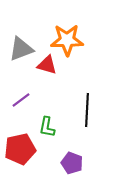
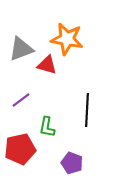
orange star: moved 1 px up; rotated 12 degrees clockwise
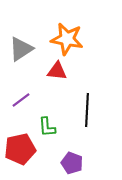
gray triangle: rotated 12 degrees counterclockwise
red triangle: moved 10 px right, 6 px down; rotated 10 degrees counterclockwise
green L-shape: rotated 15 degrees counterclockwise
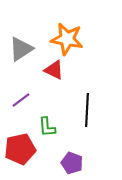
red triangle: moved 3 px left, 1 px up; rotated 20 degrees clockwise
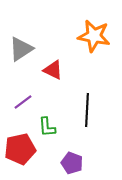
orange star: moved 27 px right, 3 px up
red triangle: moved 1 px left
purple line: moved 2 px right, 2 px down
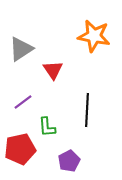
red triangle: rotated 30 degrees clockwise
purple pentagon: moved 3 px left, 2 px up; rotated 25 degrees clockwise
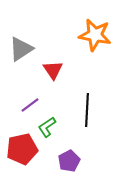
orange star: moved 1 px right, 1 px up
purple line: moved 7 px right, 3 px down
green L-shape: rotated 60 degrees clockwise
red pentagon: moved 2 px right
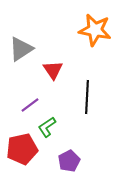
orange star: moved 5 px up
black line: moved 13 px up
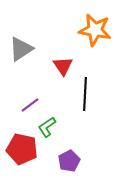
red triangle: moved 10 px right, 4 px up
black line: moved 2 px left, 3 px up
red pentagon: rotated 24 degrees clockwise
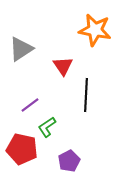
black line: moved 1 px right, 1 px down
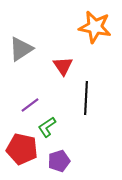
orange star: moved 3 px up
black line: moved 3 px down
purple pentagon: moved 10 px left; rotated 10 degrees clockwise
